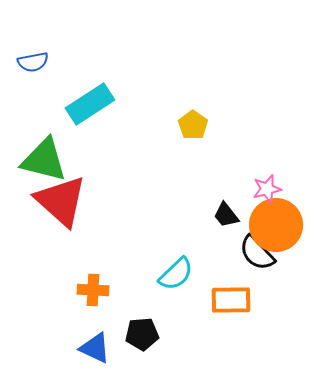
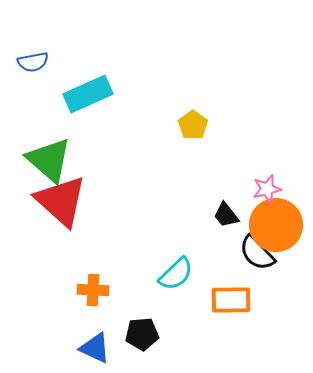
cyan rectangle: moved 2 px left, 10 px up; rotated 9 degrees clockwise
green triangle: moved 5 px right; rotated 27 degrees clockwise
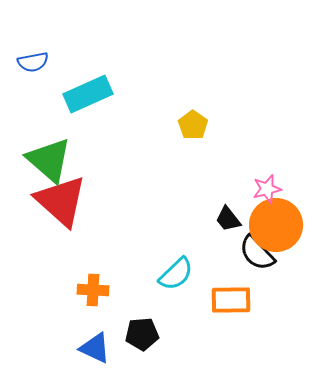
black trapezoid: moved 2 px right, 4 px down
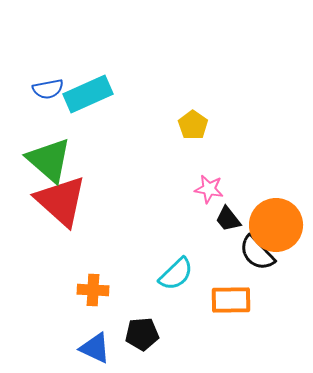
blue semicircle: moved 15 px right, 27 px down
pink star: moved 58 px left; rotated 24 degrees clockwise
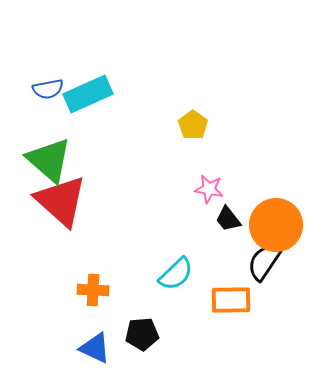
black semicircle: moved 7 px right, 9 px down; rotated 78 degrees clockwise
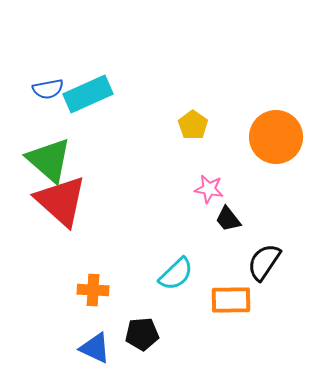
orange circle: moved 88 px up
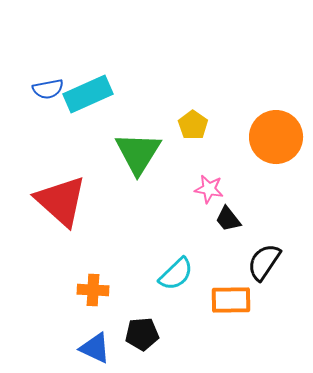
green triangle: moved 89 px right, 7 px up; rotated 21 degrees clockwise
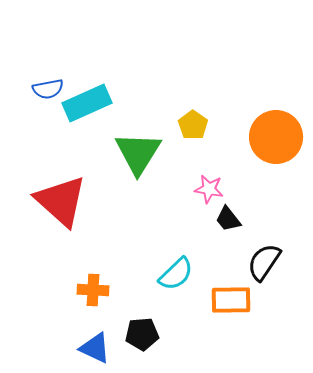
cyan rectangle: moved 1 px left, 9 px down
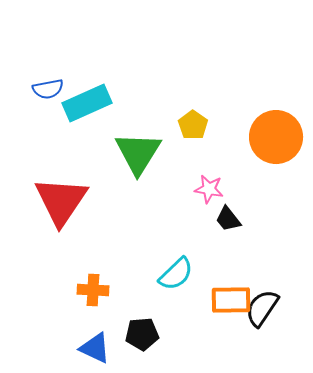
red triangle: rotated 22 degrees clockwise
black semicircle: moved 2 px left, 46 px down
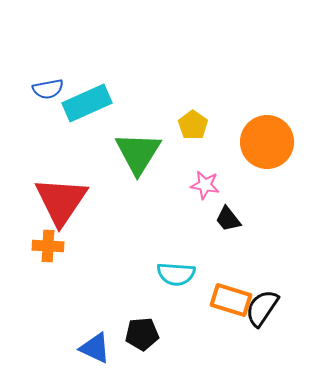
orange circle: moved 9 px left, 5 px down
pink star: moved 4 px left, 4 px up
cyan semicircle: rotated 48 degrees clockwise
orange cross: moved 45 px left, 44 px up
orange rectangle: rotated 18 degrees clockwise
